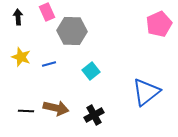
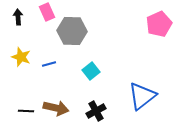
blue triangle: moved 4 px left, 4 px down
black cross: moved 2 px right, 4 px up
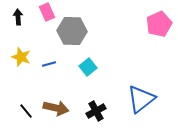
cyan square: moved 3 px left, 4 px up
blue triangle: moved 1 px left, 3 px down
black line: rotated 49 degrees clockwise
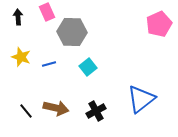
gray hexagon: moved 1 px down
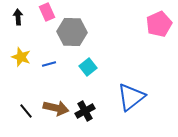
blue triangle: moved 10 px left, 2 px up
black cross: moved 11 px left
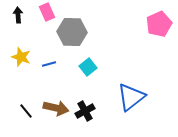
black arrow: moved 2 px up
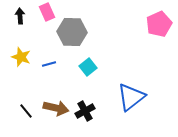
black arrow: moved 2 px right, 1 px down
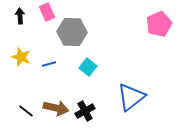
cyan square: rotated 12 degrees counterclockwise
black line: rotated 14 degrees counterclockwise
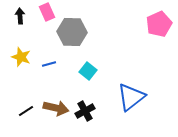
cyan square: moved 4 px down
black line: rotated 70 degrees counterclockwise
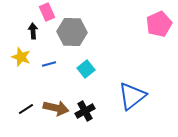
black arrow: moved 13 px right, 15 px down
cyan square: moved 2 px left, 2 px up; rotated 12 degrees clockwise
blue triangle: moved 1 px right, 1 px up
black line: moved 2 px up
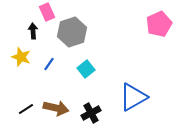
gray hexagon: rotated 20 degrees counterclockwise
blue line: rotated 40 degrees counterclockwise
blue triangle: moved 1 px right, 1 px down; rotated 8 degrees clockwise
black cross: moved 6 px right, 2 px down
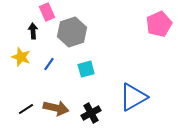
cyan square: rotated 24 degrees clockwise
